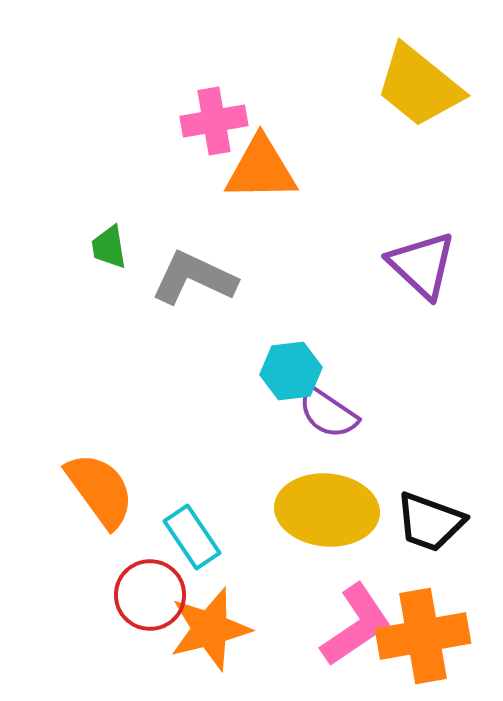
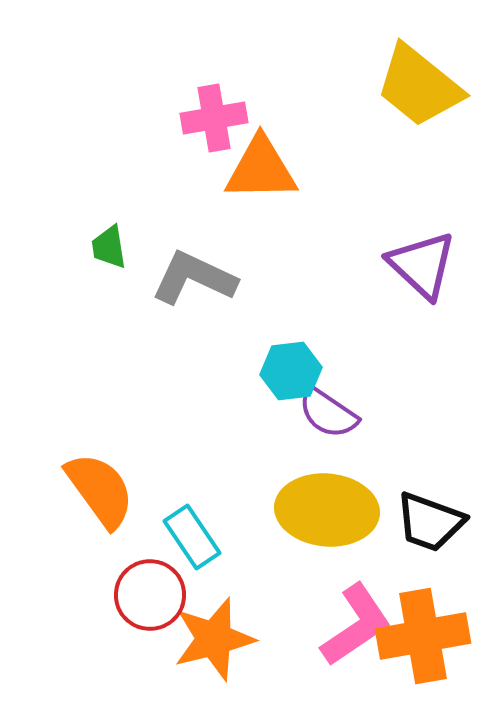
pink cross: moved 3 px up
orange star: moved 4 px right, 10 px down
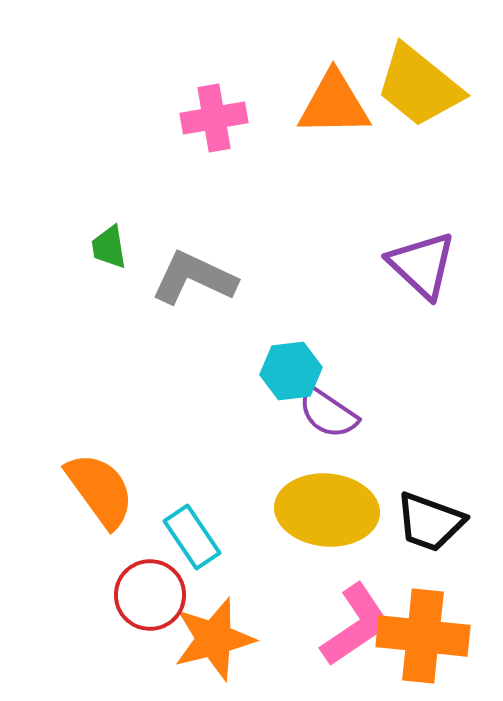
orange triangle: moved 73 px right, 65 px up
orange cross: rotated 16 degrees clockwise
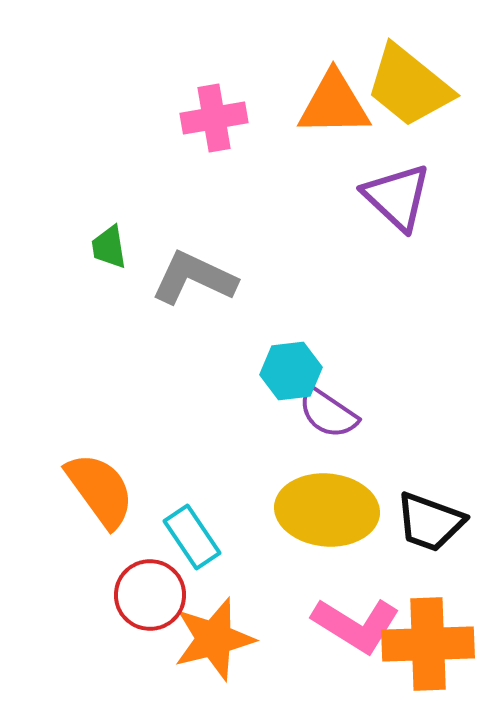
yellow trapezoid: moved 10 px left
purple triangle: moved 25 px left, 68 px up
pink L-shape: rotated 66 degrees clockwise
orange cross: moved 5 px right, 8 px down; rotated 8 degrees counterclockwise
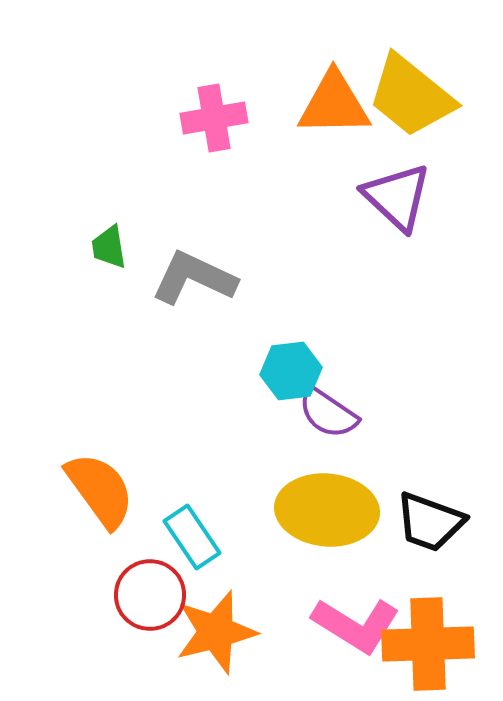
yellow trapezoid: moved 2 px right, 10 px down
orange star: moved 2 px right, 7 px up
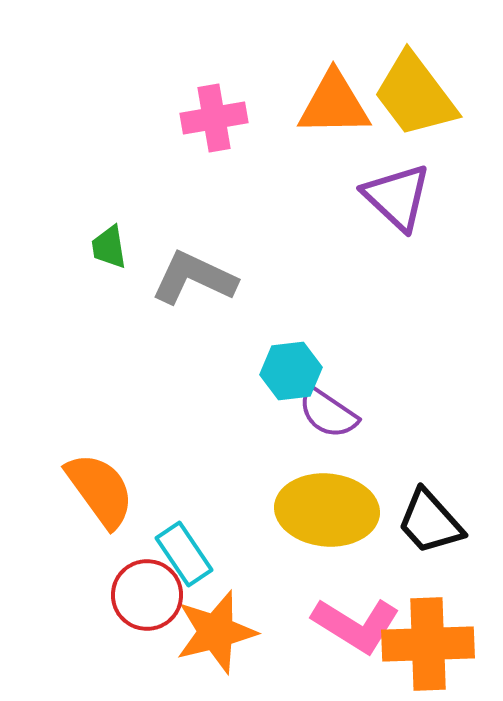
yellow trapezoid: moved 4 px right, 1 px up; rotated 14 degrees clockwise
black trapezoid: rotated 28 degrees clockwise
cyan rectangle: moved 8 px left, 17 px down
red circle: moved 3 px left
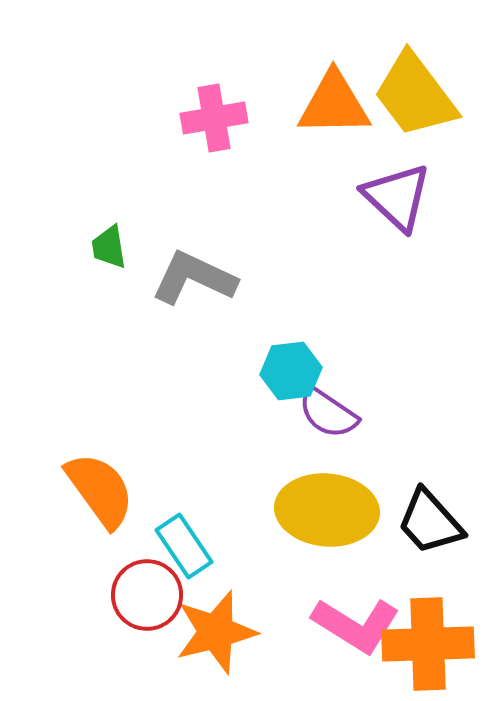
cyan rectangle: moved 8 px up
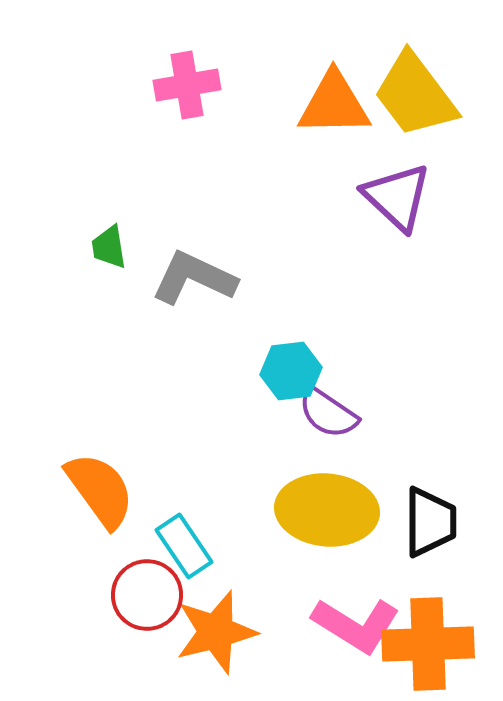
pink cross: moved 27 px left, 33 px up
black trapezoid: rotated 138 degrees counterclockwise
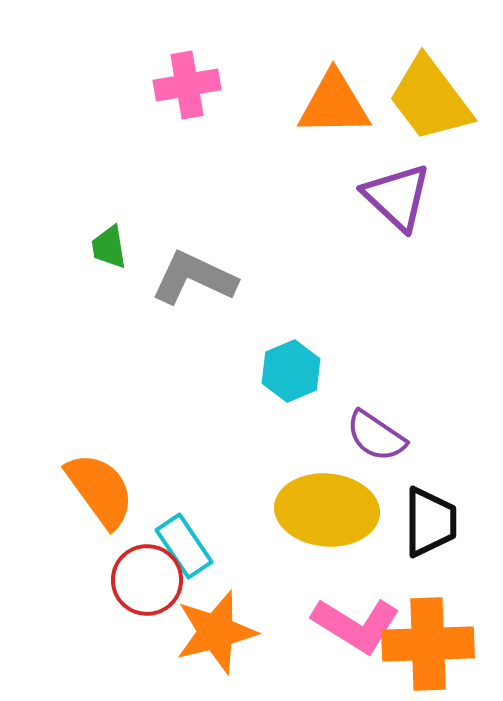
yellow trapezoid: moved 15 px right, 4 px down
cyan hexagon: rotated 16 degrees counterclockwise
purple semicircle: moved 48 px right, 23 px down
red circle: moved 15 px up
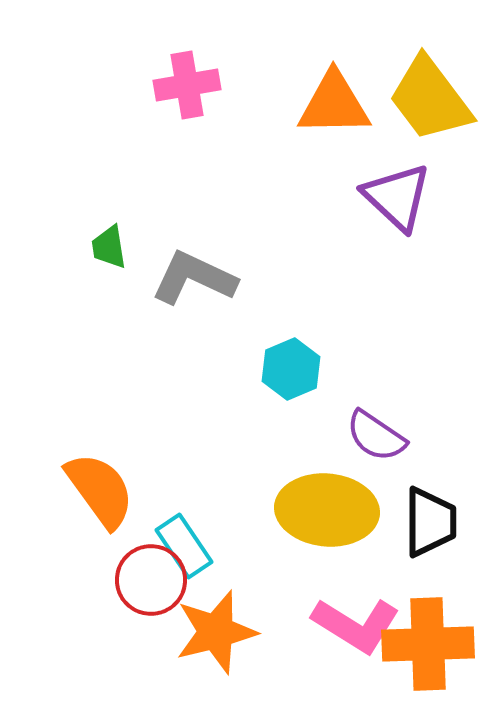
cyan hexagon: moved 2 px up
red circle: moved 4 px right
